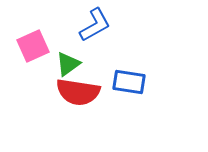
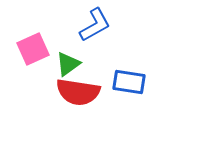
pink square: moved 3 px down
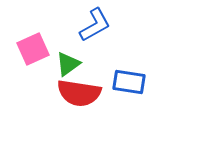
red semicircle: moved 1 px right, 1 px down
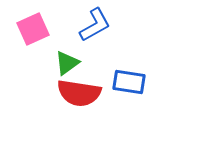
pink square: moved 20 px up
green triangle: moved 1 px left, 1 px up
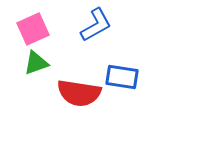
blue L-shape: moved 1 px right
green triangle: moved 31 px left; rotated 16 degrees clockwise
blue rectangle: moved 7 px left, 5 px up
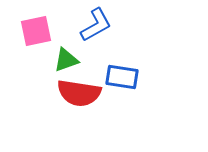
pink square: moved 3 px right, 2 px down; rotated 12 degrees clockwise
green triangle: moved 30 px right, 3 px up
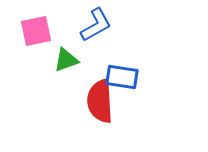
red semicircle: moved 21 px right, 8 px down; rotated 78 degrees clockwise
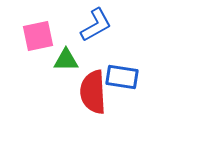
pink square: moved 2 px right, 5 px down
green triangle: rotated 20 degrees clockwise
red semicircle: moved 7 px left, 9 px up
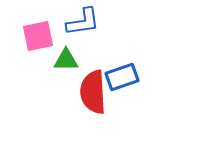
blue L-shape: moved 13 px left, 3 px up; rotated 21 degrees clockwise
blue rectangle: rotated 28 degrees counterclockwise
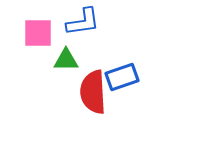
pink square: moved 3 px up; rotated 12 degrees clockwise
